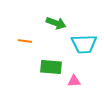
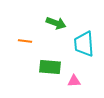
cyan trapezoid: rotated 88 degrees clockwise
green rectangle: moved 1 px left
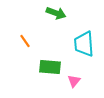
green arrow: moved 10 px up
orange line: rotated 48 degrees clockwise
pink triangle: rotated 48 degrees counterclockwise
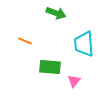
orange line: rotated 32 degrees counterclockwise
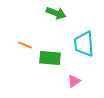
orange line: moved 4 px down
green rectangle: moved 9 px up
pink triangle: rotated 16 degrees clockwise
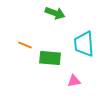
green arrow: moved 1 px left
pink triangle: rotated 24 degrees clockwise
